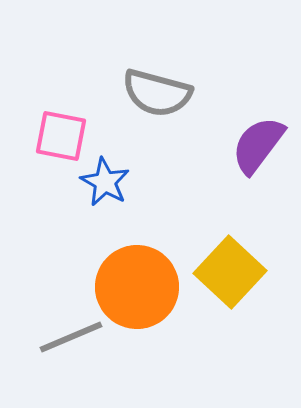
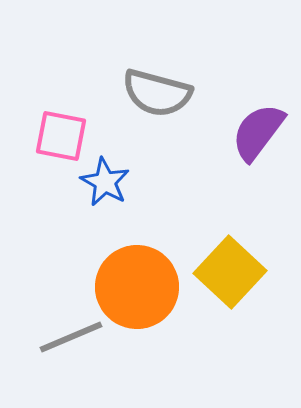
purple semicircle: moved 13 px up
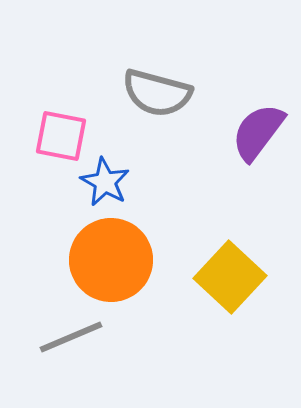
yellow square: moved 5 px down
orange circle: moved 26 px left, 27 px up
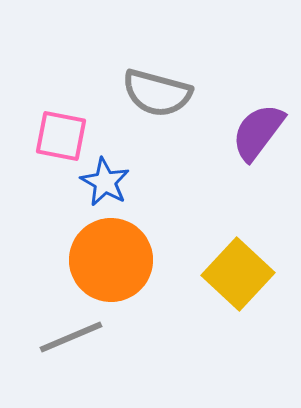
yellow square: moved 8 px right, 3 px up
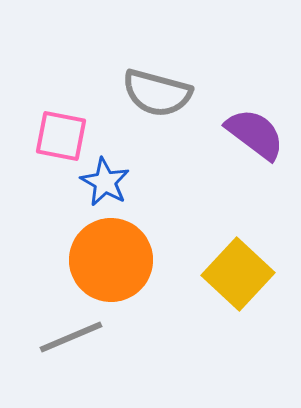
purple semicircle: moved 3 px left, 2 px down; rotated 90 degrees clockwise
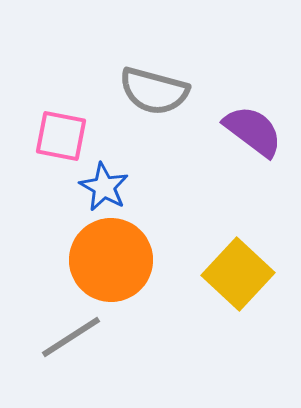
gray semicircle: moved 3 px left, 2 px up
purple semicircle: moved 2 px left, 3 px up
blue star: moved 1 px left, 5 px down
gray line: rotated 10 degrees counterclockwise
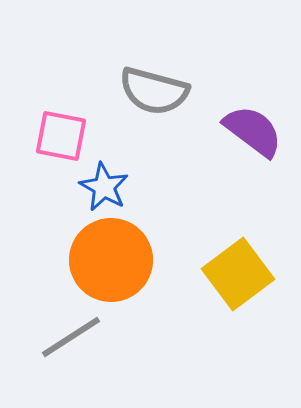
yellow square: rotated 10 degrees clockwise
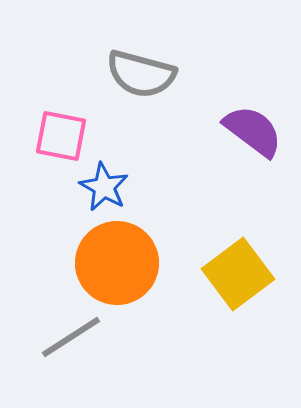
gray semicircle: moved 13 px left, 17 px up
orange circle: moved 6 px right, 3 px down
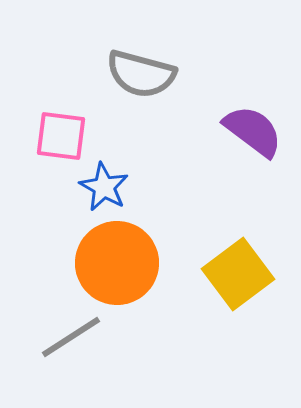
pink square: rotated 4 degrees counterclockwise
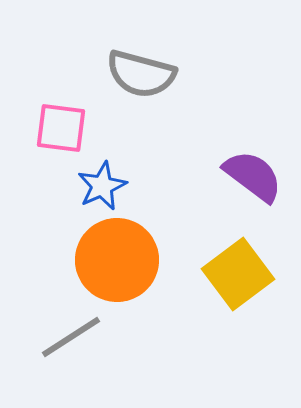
purple semicircle: moved 45 px down
pink square: moved 8 px up
blue star: moved 2 px left, 1 px up; rotated 18 degrees clockwise
orange circle: moved 3 px up
